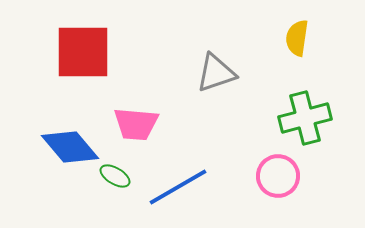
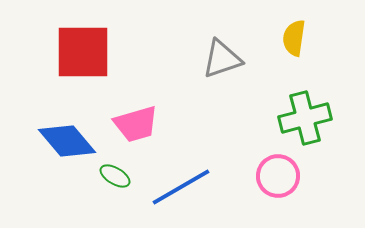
yellow semicircle: moved 3 px left
gray triangle: moved 6 px right, 14 px up
pink trapezoid: rotated 21 degrees counterclockwise
blue diamond: moved 3 px left, 6 px up
blue line: moved 3 px right
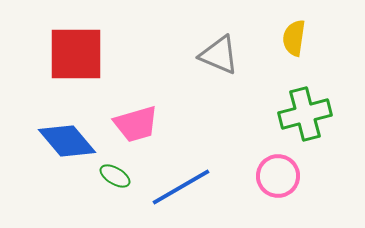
red square: moved 7 px left, 2 px down
gray triangle: moved 3 px left, 4 px up; rotated 42 degrees clockwise
green cross: moved 4 px up
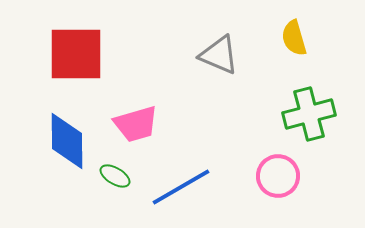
yellow semicircle: rotated 24 degrees counterclockwise
green cross: moved 4 px right
blue diamond: rotated 40 degrees clockwise
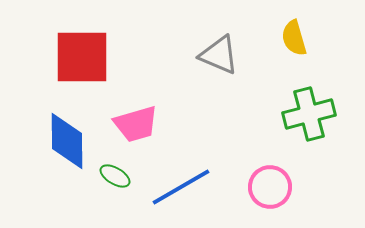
red square: moved 6 px right, 3 px down
pink circle: moved 8 px left, 11 px down
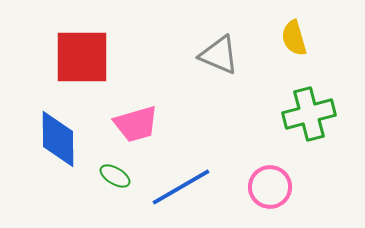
blue diamond: moved 9 px left, 2 px up
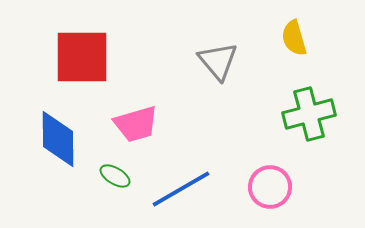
gray triangle: moved 1 px left, 6 px down; rotated 27 degrees clockwise
blue line: moved 2 px down
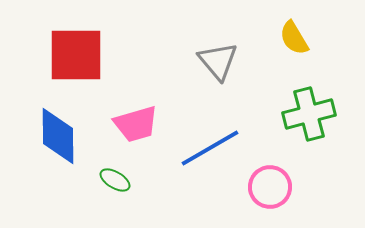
yellow semicircle: rotated 15 degrees counterclockwise
red square: moved 6 px left, 2 px up
blue diamond: moved 3 px up
green ellipse: moved 4 px down
blue line: moved 29 px right, 41 px up
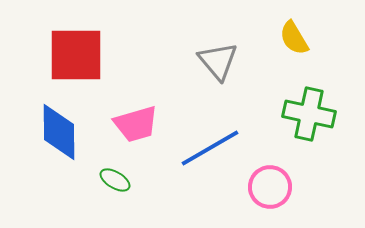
green cross: rotated 27 degrees clockwise
blue diamond: moved 1 px right, 4 px up
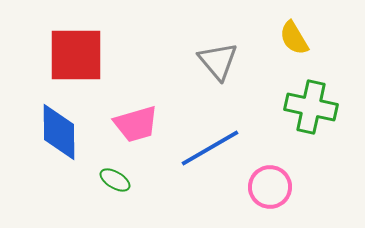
green cross: moved 2 px right, 7 px up
